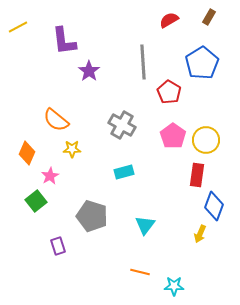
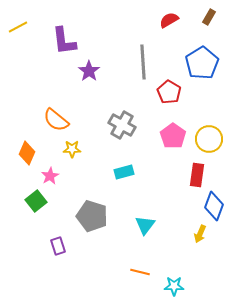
yellow circle: moved 3 px right, 1 px up
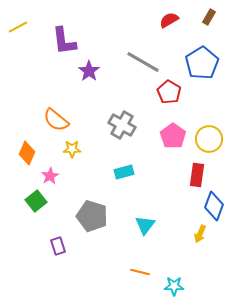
gray line: rotated 56 degrees counterclockwise
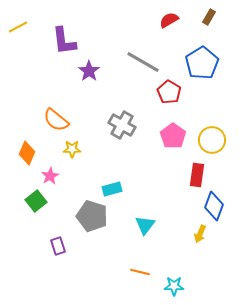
yellow circle: moved 3 px right, 1 px down
cyan rectangle: moved 12 px left, 17 px down
